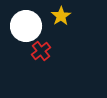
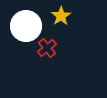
red cross: moved 6 px right, 3 px up
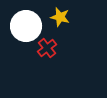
yellow star: moved 1 px left, 1 px down; rotated 24 degrees counterclockwise
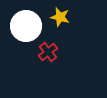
red cross: moved 1 px right, 4 px down
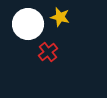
white circle: moved 2 px right, 2 px up
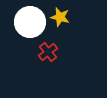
white circle: moved 2 px right, 2 px up
